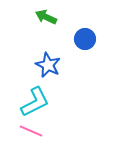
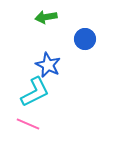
green arrow: rotated 35 degrees counterclockwise
cyan L-shape: moved 10 px up
pink line: moved 3 px left, 7 px up
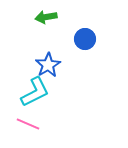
blue star: rotated 15 degrees clockwise
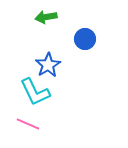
cyan L-shape: rotated 92 degrees clockwise
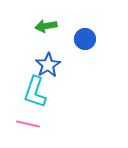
green arrow: moved 9 px down
cyan L-shape: rotated 44 degrees clockwise
pink line: rotated 10 degrees counterclockwise
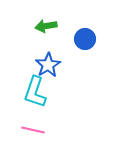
pink line: moved 5 px right, 6 px down
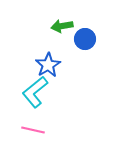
green arrow: moved 16 px right
cyan L-shape: rotated 32 degrees clockwise
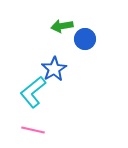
blue star: moved 6 px right, 4 px down
cyan L-shape: moved 2 px left
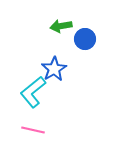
green arrow: moved 1 px left
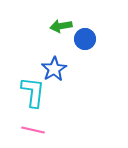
cyan L-shape: rotated 136 degrees clockwise
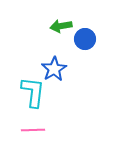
pink line: rotated 15 degrees counterclockwise
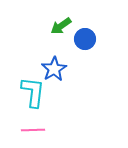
green arrow: rotated 25 degrees counterclockwise
